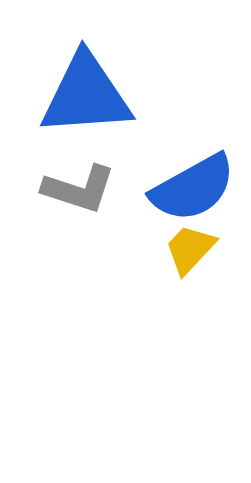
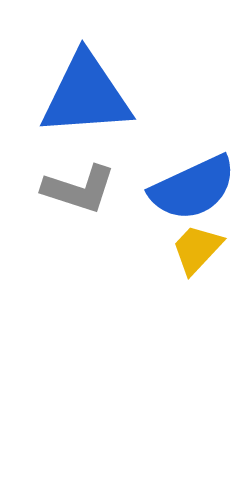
blue semicircle: rotated 4 degrees clockwise
yellow trapezoid: moved 7 px right
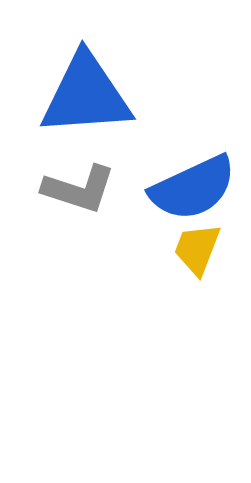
yellow trapezoid: rotated 22 degrees counterclockwise
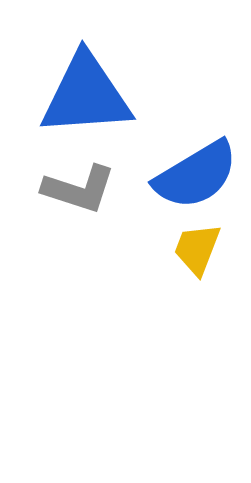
blue semicircle: moved 3 px right, 13 px up; rotated 6 degrees counterclockwise
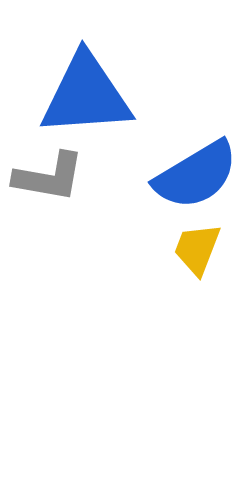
gray L-shape: moved 30 px left, 12 px up; rotated 8 degrees counterclockwise
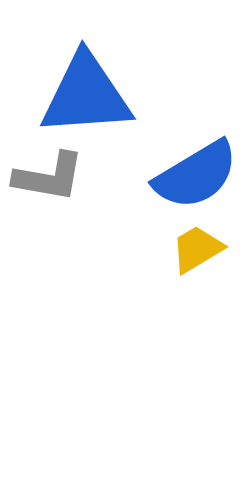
yellow trapezoid: rotated 38 degrees clockwise
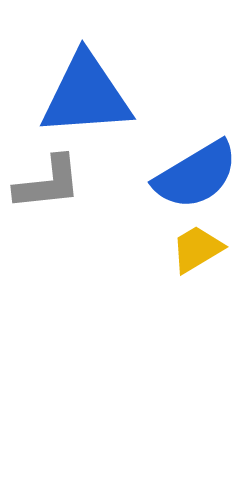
gray L-shape: moved 1 px left, 6 px down; rotated 16 degrees counterclockwise
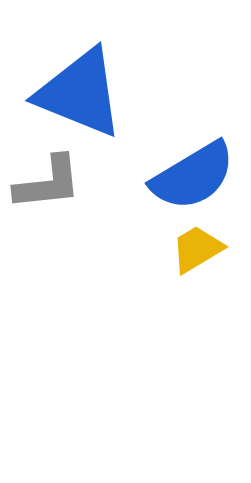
blue triangle: moved 6 px left, 2 px up; rotated 26 degrees clockwise
blue semicircle: moved 3 px left, 1 px down
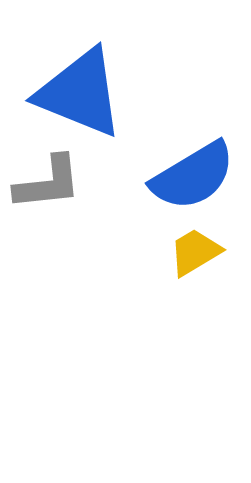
yellow trapezoid: moved 2 px left, 3 px down
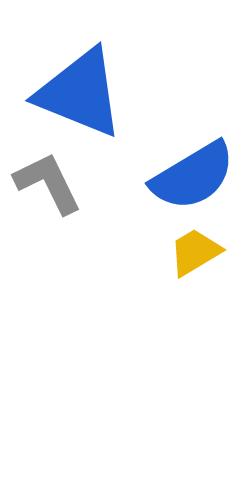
gray L-shape: rotated 110 degrees counterclockwise
